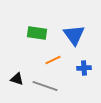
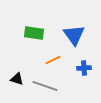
green rectangle: moved 3 px left
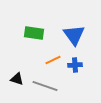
blue cross: moved 9 px left, 3 px up
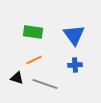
green rectangle: moved 1 px left, 1 px up
orange line: moved 19 px left
black triangle: moved 1 px up
gray line: moved 2 px up
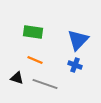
blue triangle: moved 4 px right, 5 px down; rotated 20 degrees clockwise
orange line: moved 1 px right; rotated 49 degrees clockwise
blue cross: rotated 24 degrees clockwise
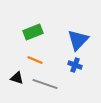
green rectangle: rotated 30 degrees counterclockwise
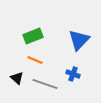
green rectangle: moved 4 px down
blue triangle: moved 1 px right
blue cross: moved 2 px left, 9 px down
black triangle: rotated 24 degrees clockwise
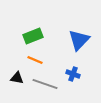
black triangle: rotated 32 degrees counterclockwise
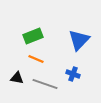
orange line: moved 1 px right, 1 px up
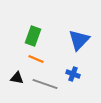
green rectangle: rotated 48 degrees counterclockwise
